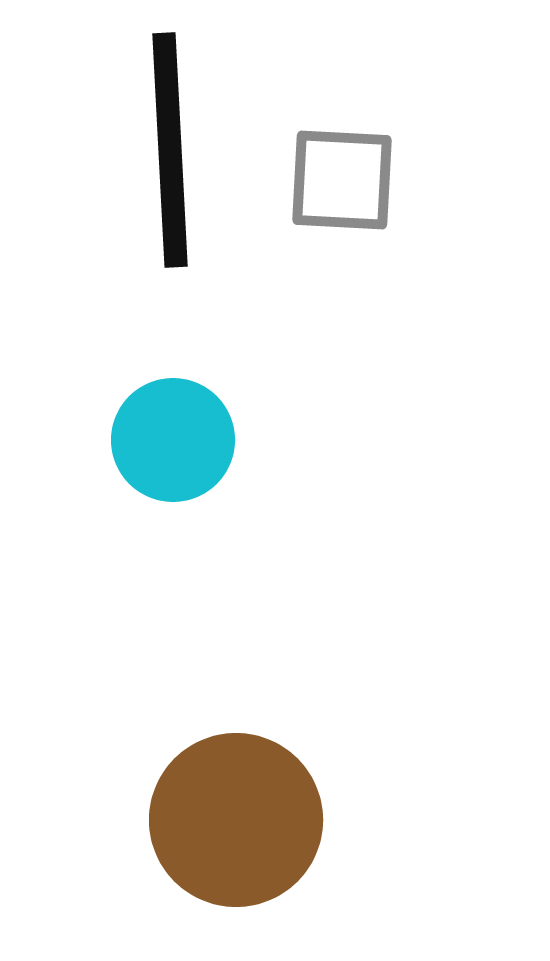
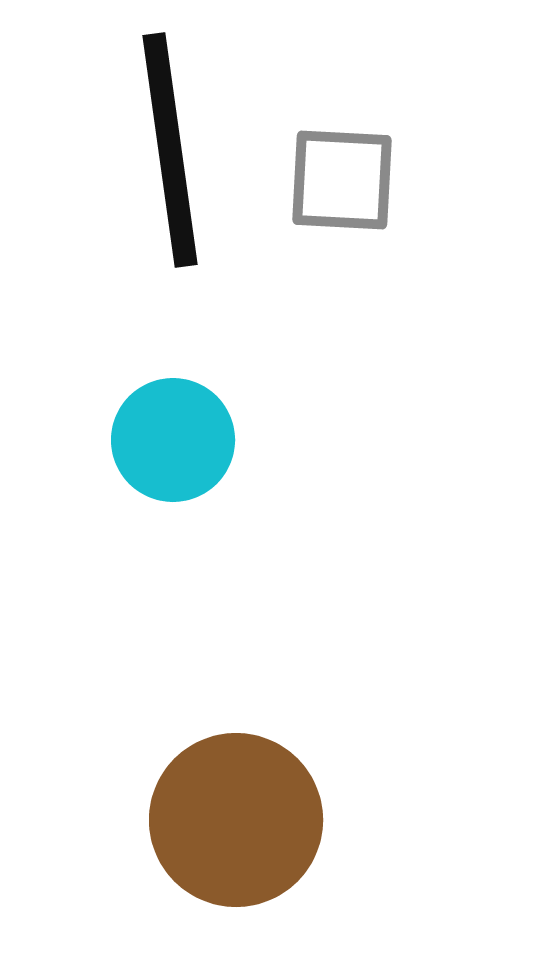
black line: rotated 5 degrees counterclockwise
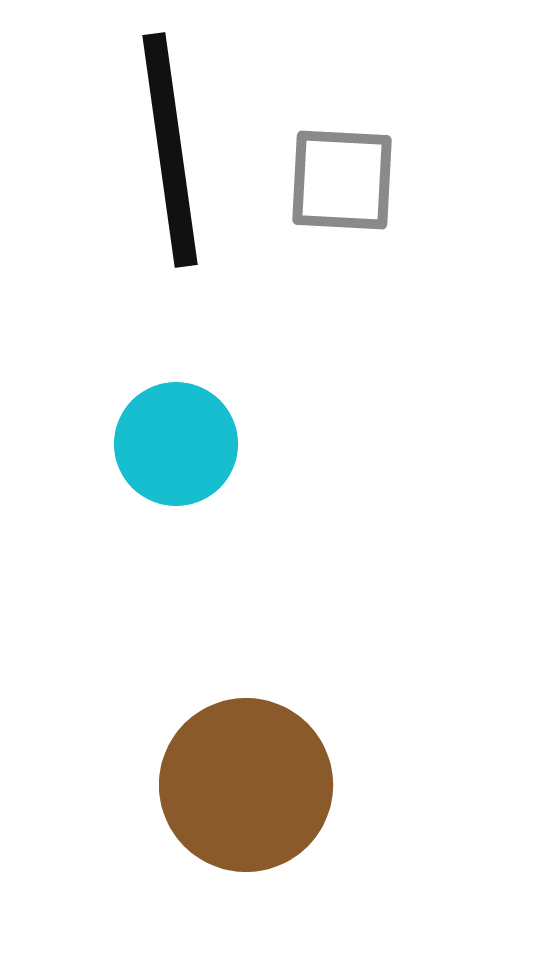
cyan circle: moved 3 px right, 4 px down
brown circle: moved 10 px right, 35 px up
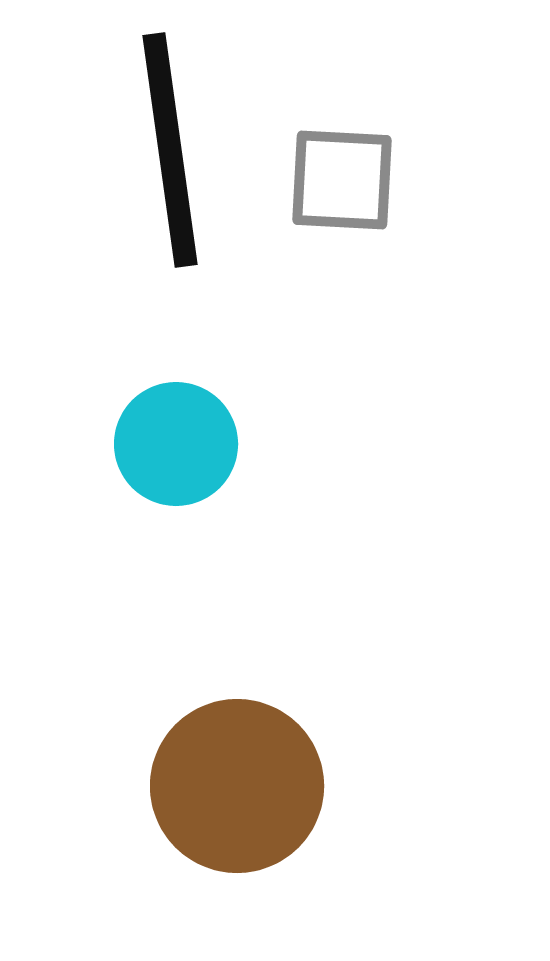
brown circle: moved 9 px left, 1 px down
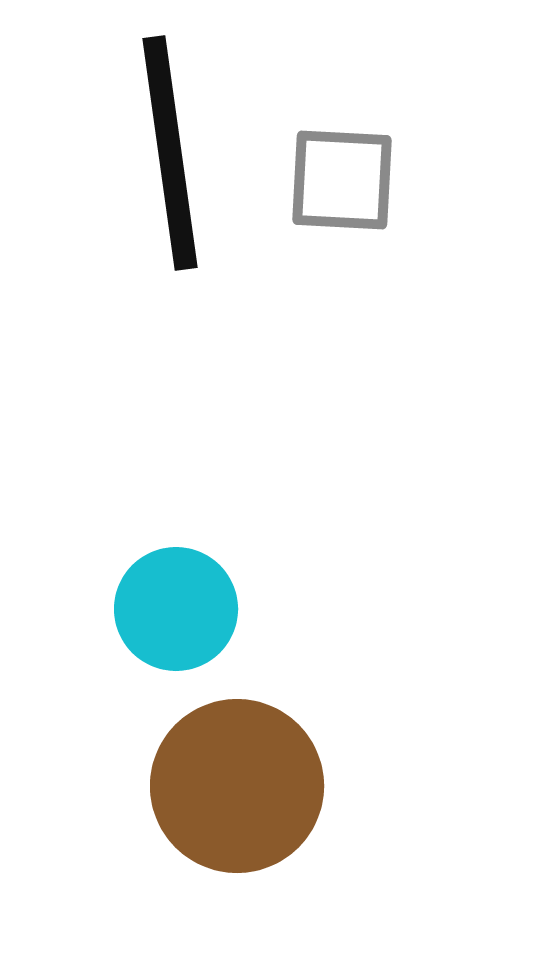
black line: moved 3 px down
cyan circle: moved 165 px down
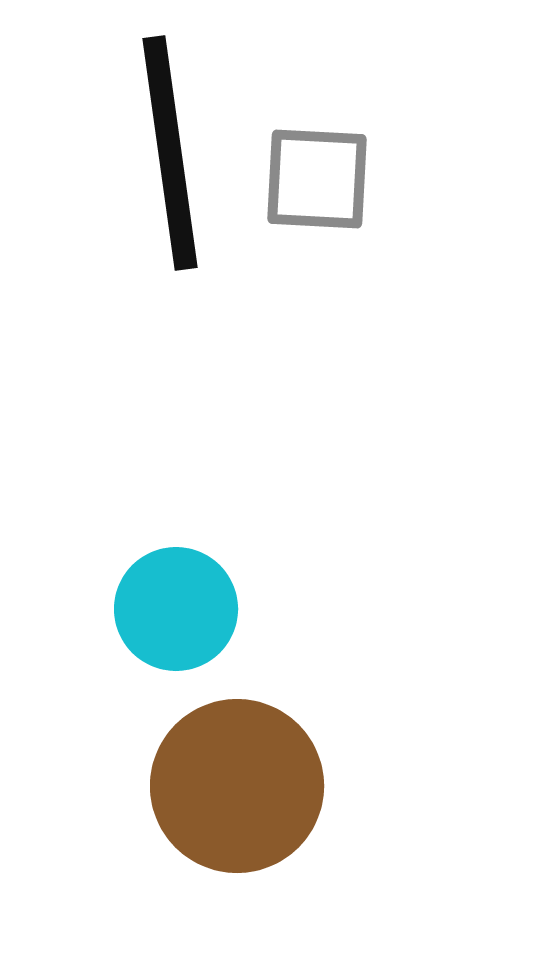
gray square: moved 25 px left, 1 px up
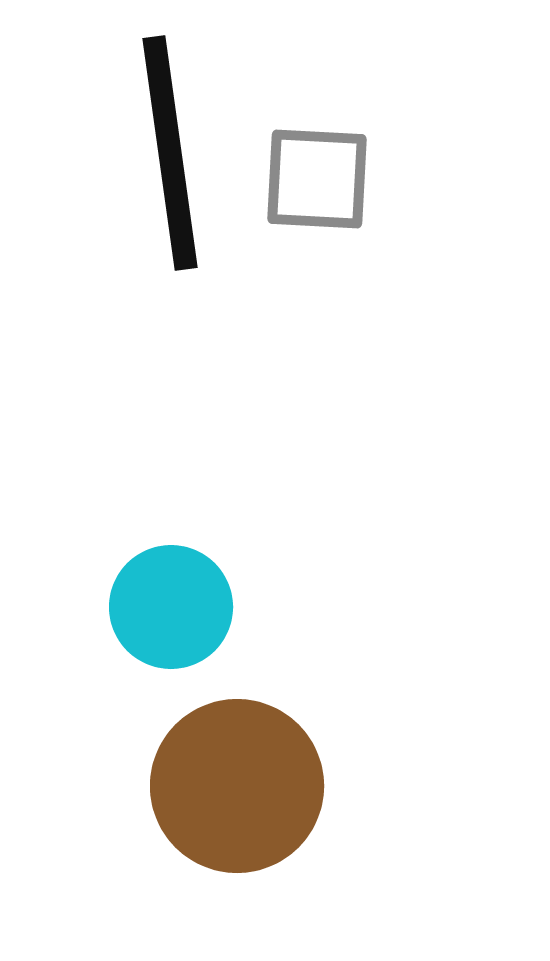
cyan circle: moved 5 px left, 2 px up
